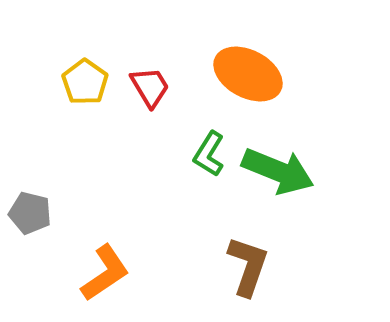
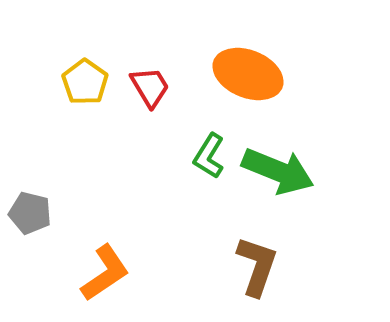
orange ellipse: rotated 6 degrees counterclockwise
green L-shape: moved 2 px down
brown L-shape: moved 9 px right
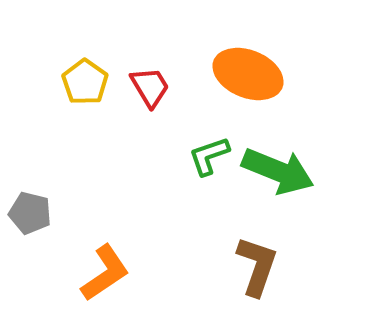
green L-shape: rotated 39 degrees clockwise
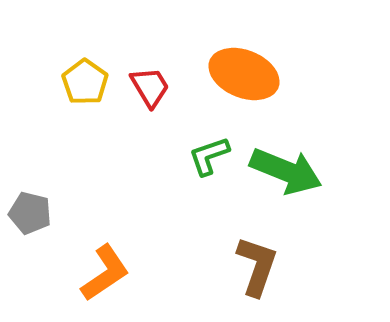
orange ellipse: moved 4 px left
green arrow: moved 8 px right
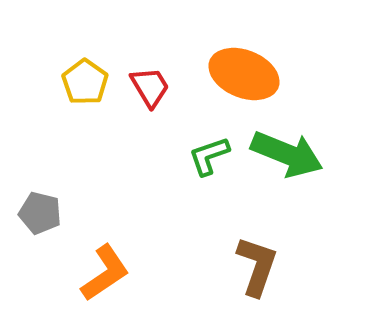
green arrow: moved 1 px right, 17 px up
gray pentagon: moved 10 px right
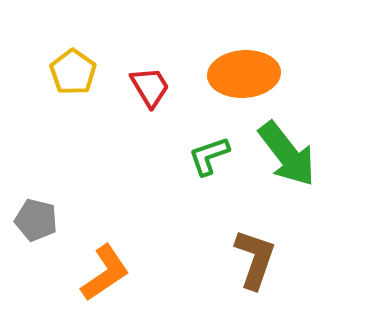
orange ellipse: rotated 26 degrees counterclockwise
yellow pentagon: moved 12 px left, 10 px up
green arrow: rotated 30 degrees clockwise
gray pentagon: moved 4 px left, 7 px down
brown L-shape: moved 2 px left, 7 px up
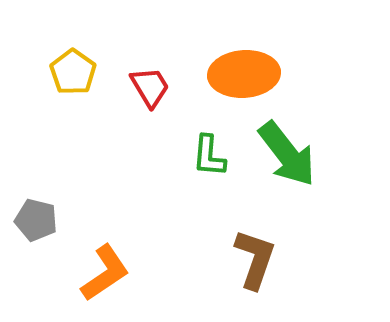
green L-shape: rotated 66 degrees counterclockwise
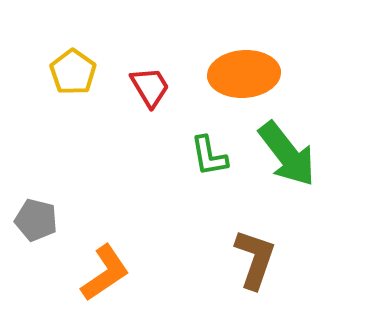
green L-shape: rotated 15 degrees counterclockwise
